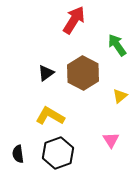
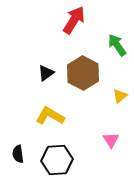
black hexagon: moved 1 px left, 7 px down; rotated 16 degrees clockwise
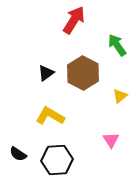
black semicircle: rotated 48 degrees counterclockwise
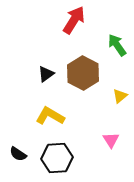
black triangle: moved 1 px down
black hexagon: moved 2 px up
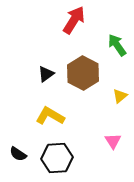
pink triangle: moved 2 px right, 1 px down
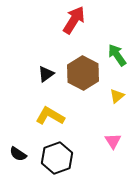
green arrow: moved 10 px down
yellow triangle: moved 3 px left
black hexagon: rotated 16 degrees counterclockwise
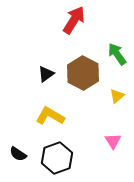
green arrow: moved 1 px up
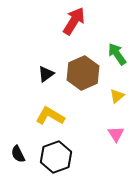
red arrow: moved 1 px down
brown hexagon: rotated 8 degrees clockwise
pink triangle: moved 3 px right, 7 px up
black semicircle: rotated 30 degrees clockwise
black hexagon: moved 1 px left, 1 px up
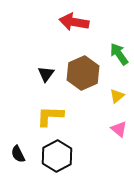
red arrow: moved 1 px down; rotated 112 degrees counterclockwise
green arrow: moved 2 px right
black triangle: rotated 18 degrees counterclockwise
yellow L-shape: rotated 28 degrees counterclockwise
pink triangle: moved 3 px right, 5 px up; rotated 18 degrees counterclockwise
black hexagon: moved 1 px right, 1 px up; rotated 8 degrees counterclockwise
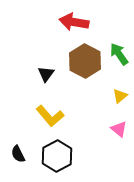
brown hexagon: moved 2 px right, 12 px up; rotated 8 degrees counterclockwise
yellow triangle: moved 3 px right
yellow L-shape: rotated 132 degrees counterclockwise
